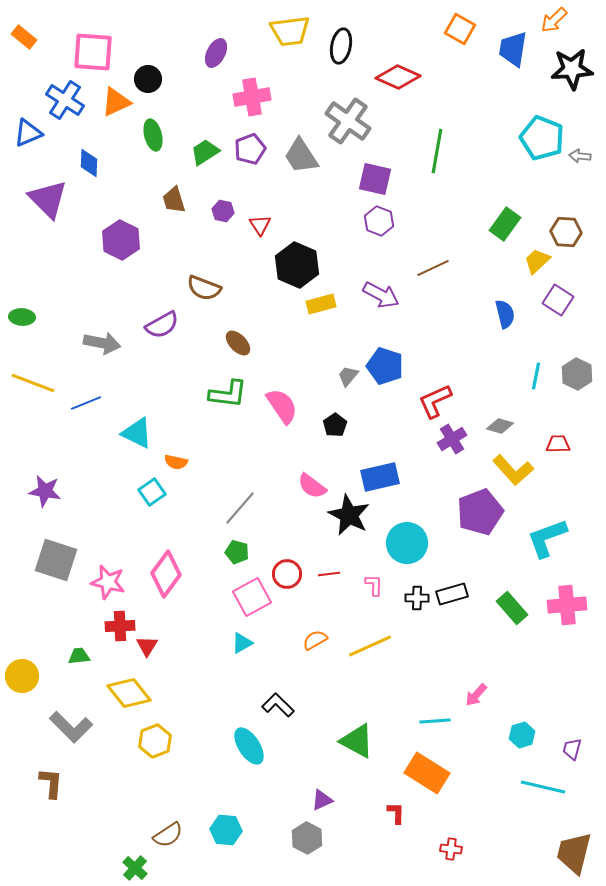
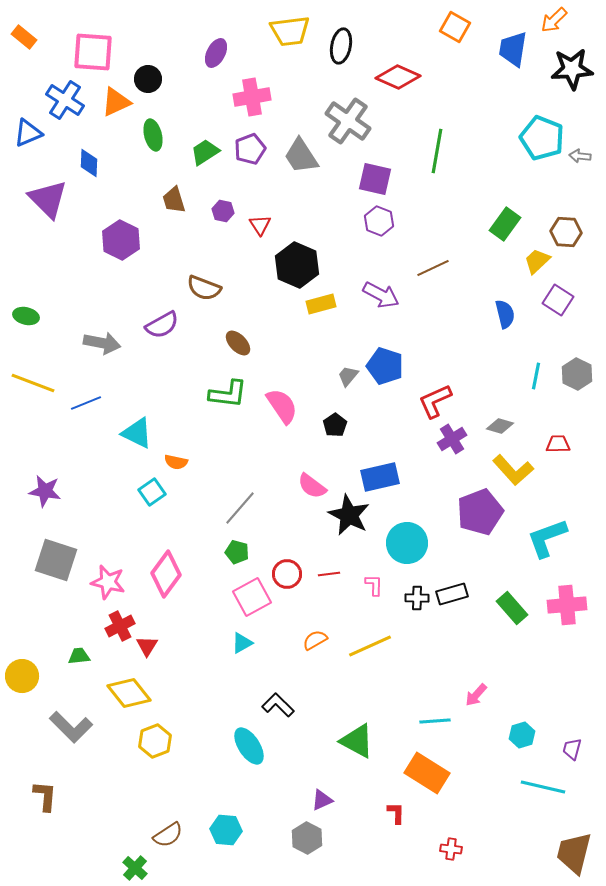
orange square at (460, 29): moved 5 px left, 2 px up
green ellipse at (22, 317): moved 4 px right, 1 px up; rotated 10 degrees clockwise
red cross at (120, 626): rotated 24 degrees counterclockwise
brown L-shape at (51, 783): moved 6 px left, 13 px down
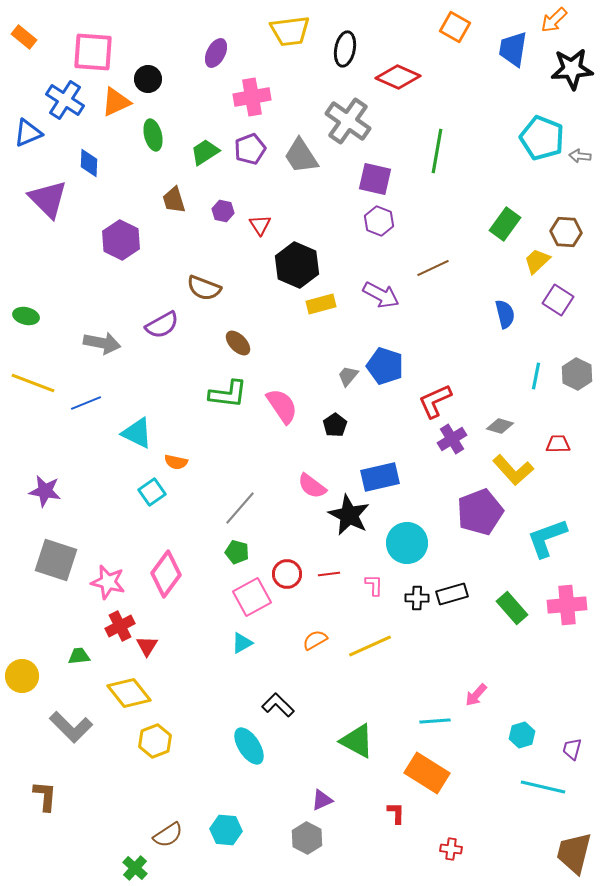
black ellipse at (341, 46): moved 4 px right, 3 px down
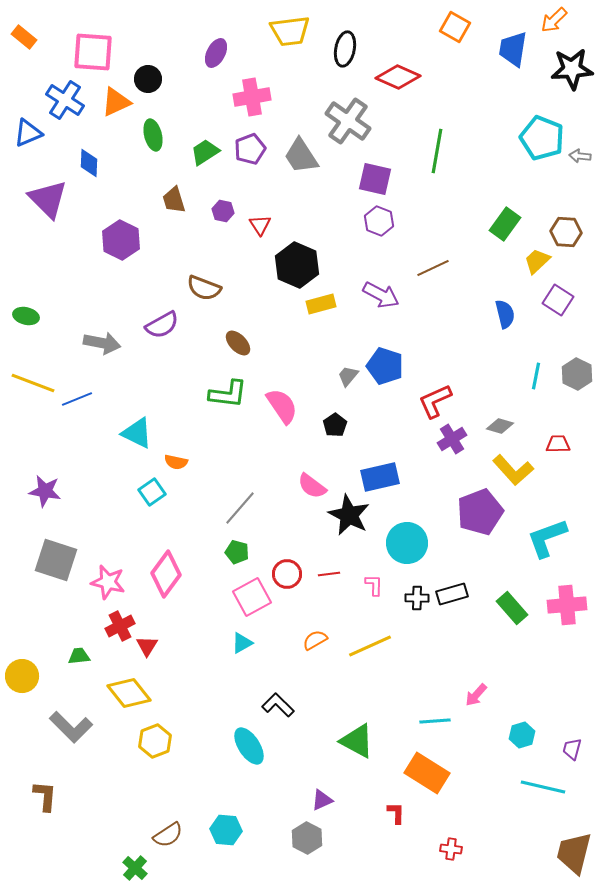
blue line at (86, 403): moved 9 px left, 4 px up
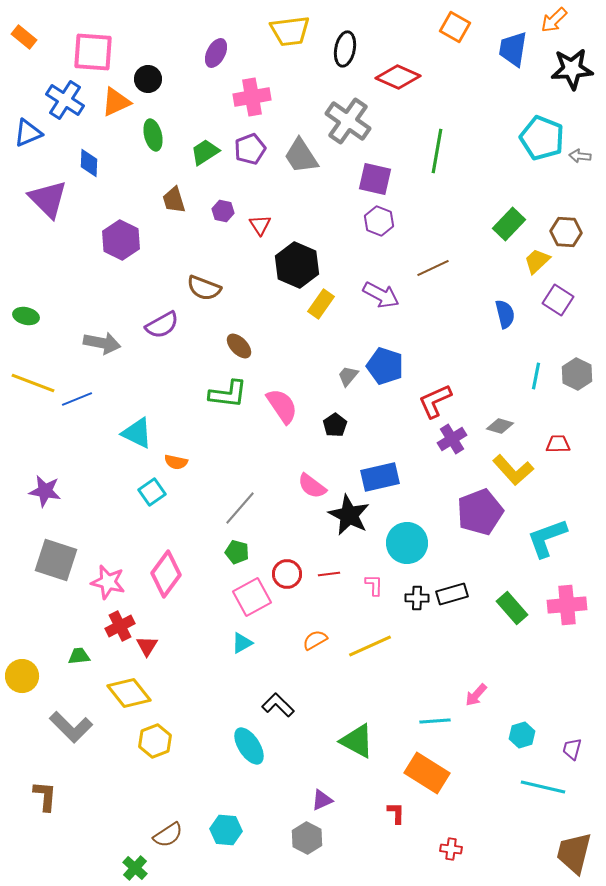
green rectangle at (505, 224): moved 4 px right; rotated 8 degrees clockwise
yellow rectangle at (321, 304): rotated 40 degrees counterclockwise
brown ellipse at (238, 343): moved 1 px right, 3 px down
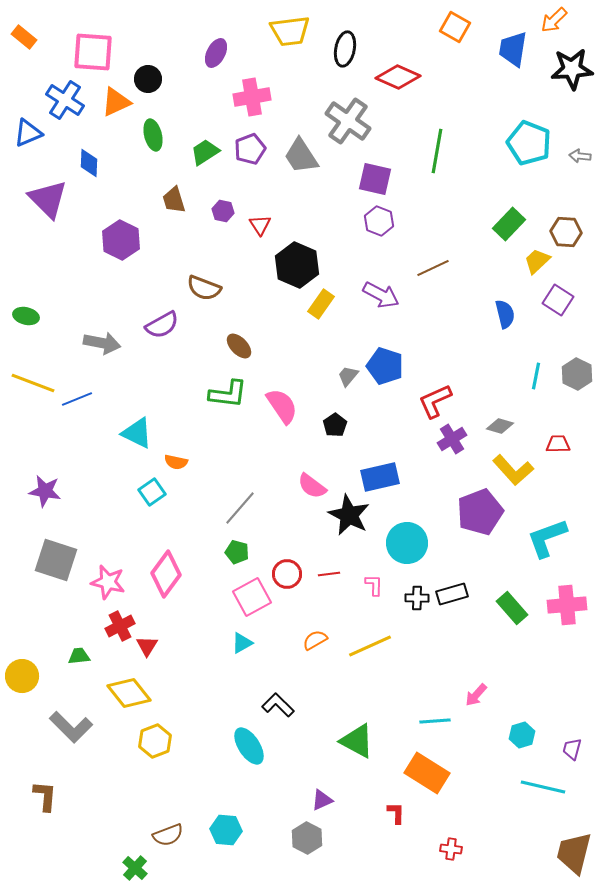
cyan pentagon at (542, 138): moved 13 px left, 5 px down
brown semicircle at (168, 835): rotated 12 degrees clockwise
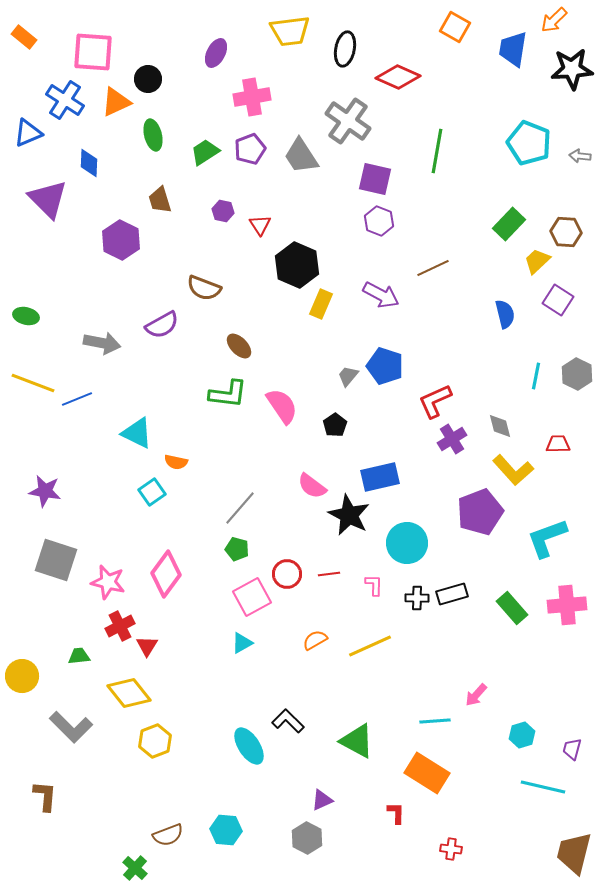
brown trapezoid at (174, 200): moved 14 px left
yellow rectangle at (321, 304): rotated 12 degrees counterclockwise
gray diamond at (500, 426): rotated 60 degrees clockwise
green pentagon at (237, 552): moved 3 px up
black L-shape at (278, 705): moved 10 px right, 16 px down
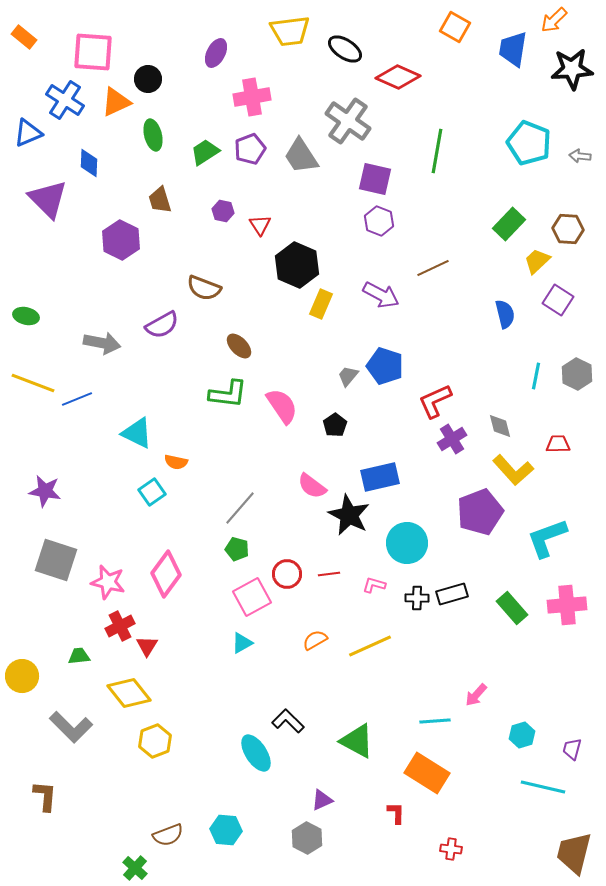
black ellipse at (345, 49): rotated 68 degrees counterclockwise
brown hexagon at (566, 232): moved 2 px right, 3 px up
pink L-shape at (374, 585): rotated 75 degrees counterclockwise
cyan ellipse at (249, 746): moved 7 px right, 7 px down
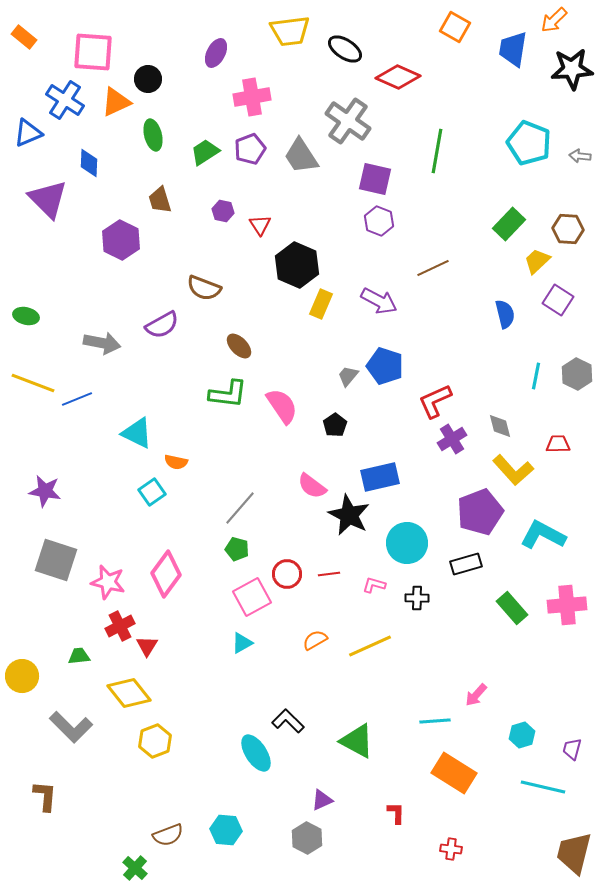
purple arrow at (381, 295): moved 2 px left, 6 px down
cyan L-shape at (547, 538): moved 4 px left, 3 px up; rotated 48 degrees clockwise
black rectangle at (452, 594): moved 14 px right, 30 px up
orange rectangle at (427, 773): moved 27 px right
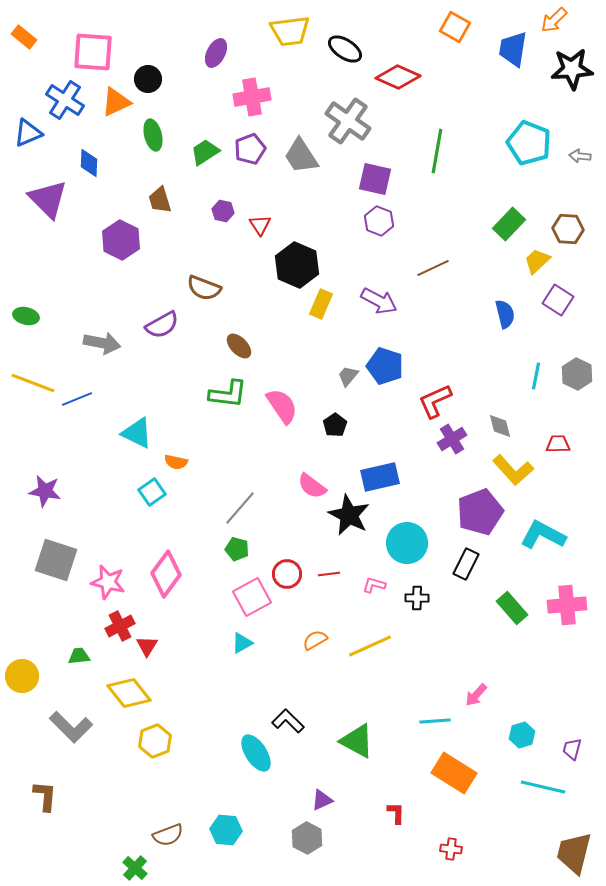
black rectangle at (466, 564): rotated 48 degrees counterclockwise
